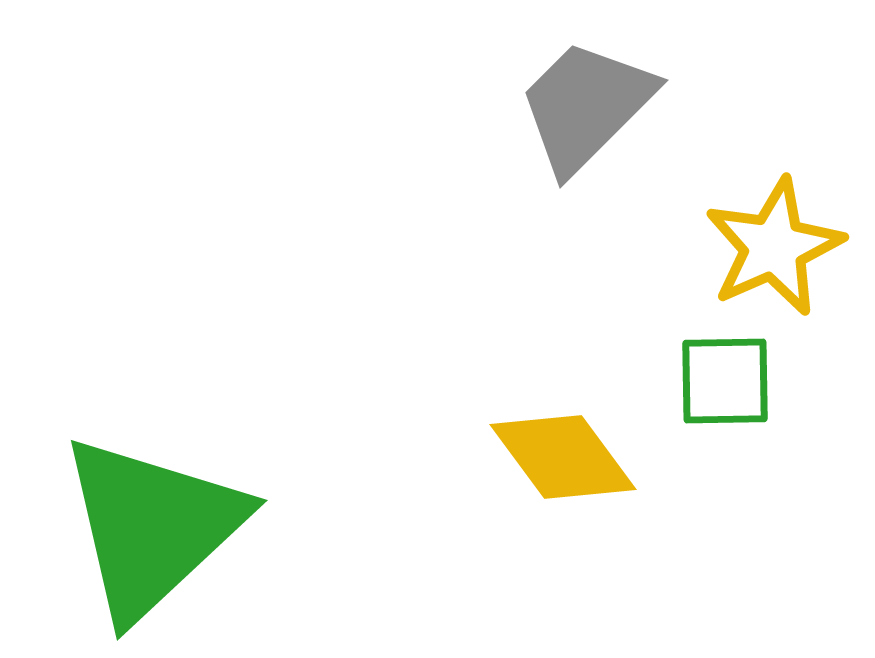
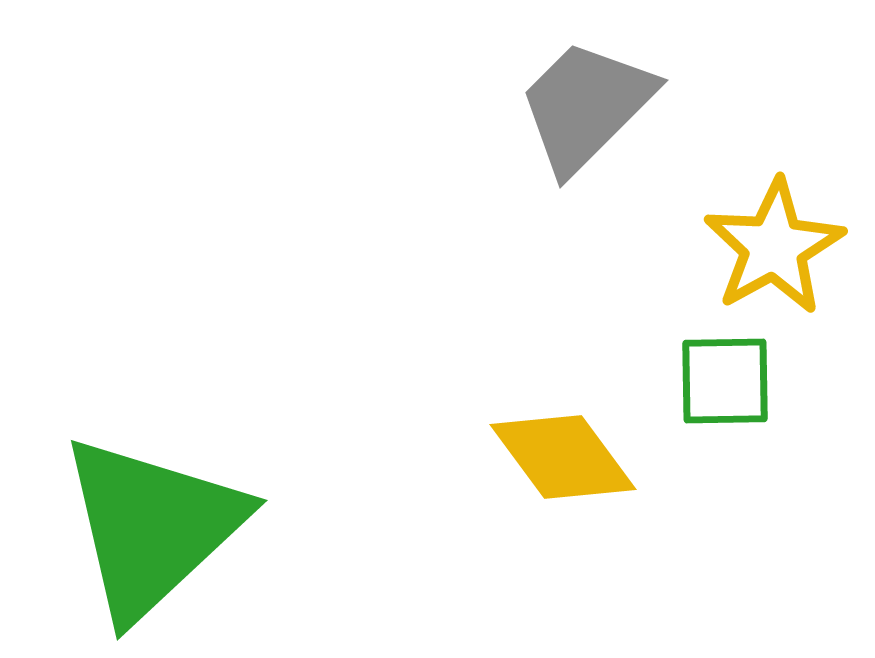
yellow star: rotated 5 degrees counterclockwise
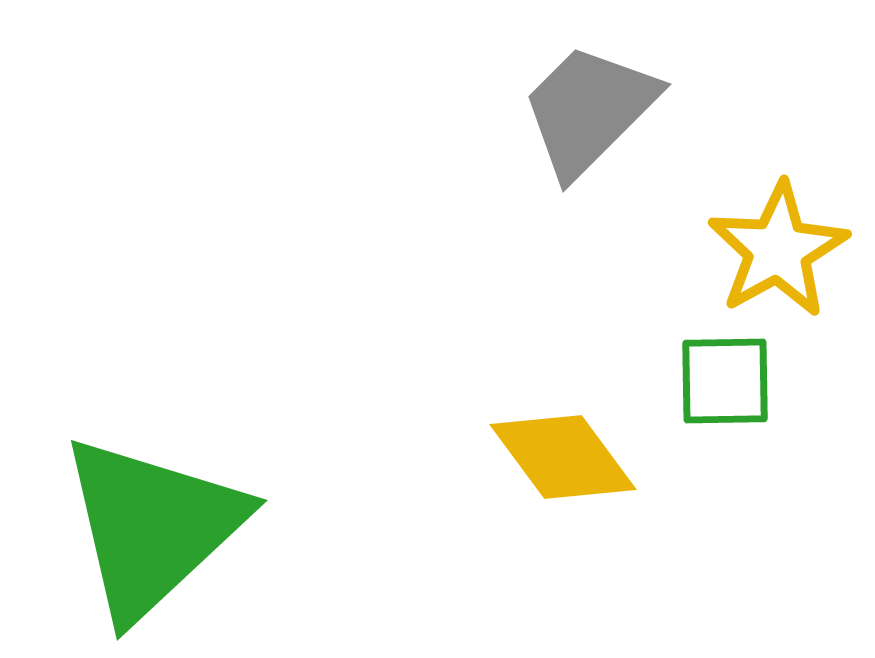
gray trapezoid: moved 3 px right, 4 px down
yellow star: moved 4 px right, 3 px down
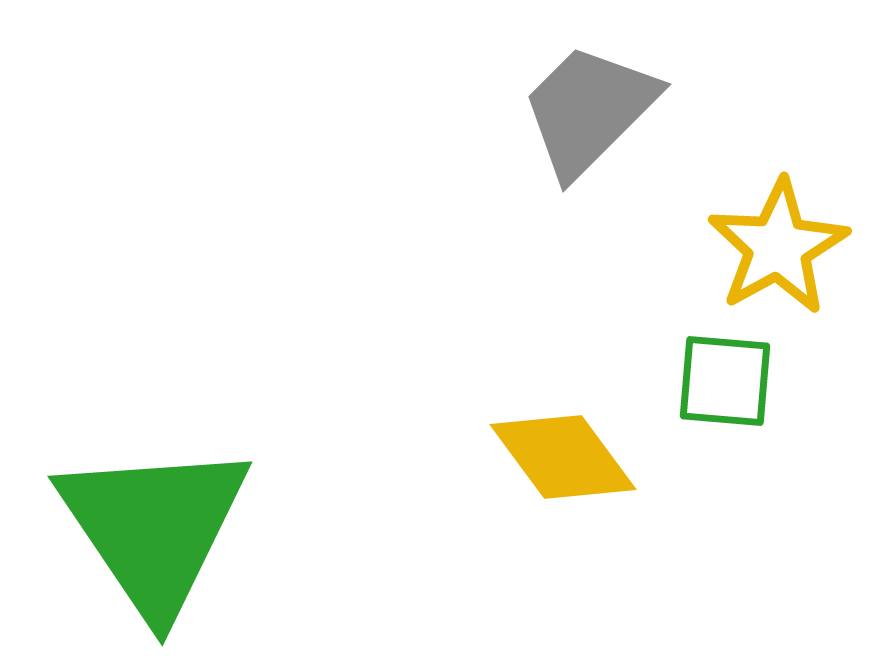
yellow star: moved 3 px up
green square: rotated 6 degrees clockwise
green triangle: moved 2 px right, 1 px down; rotated 21 degrees counterclockwise
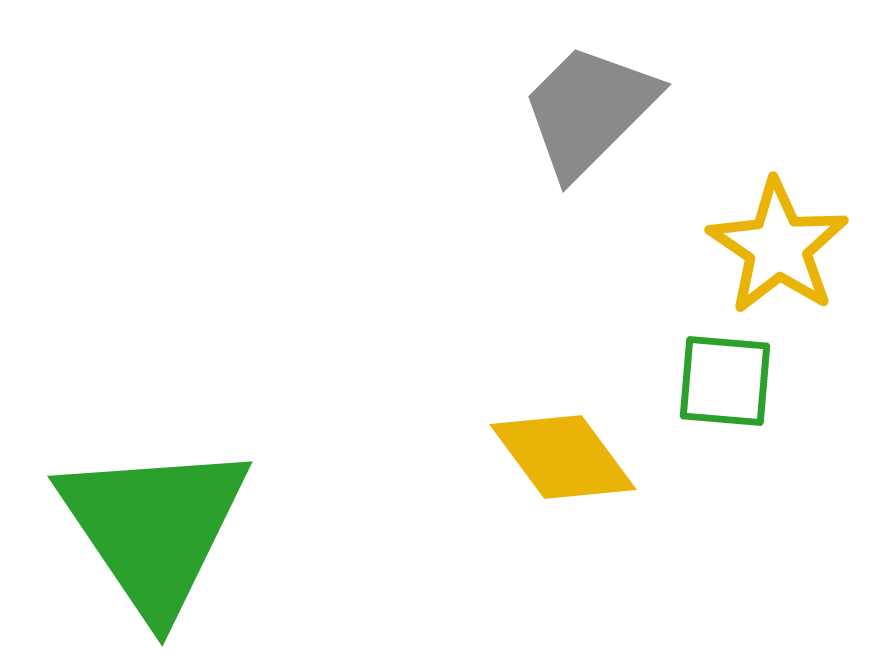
yellow star: rotated 9 degrees counterclockwise
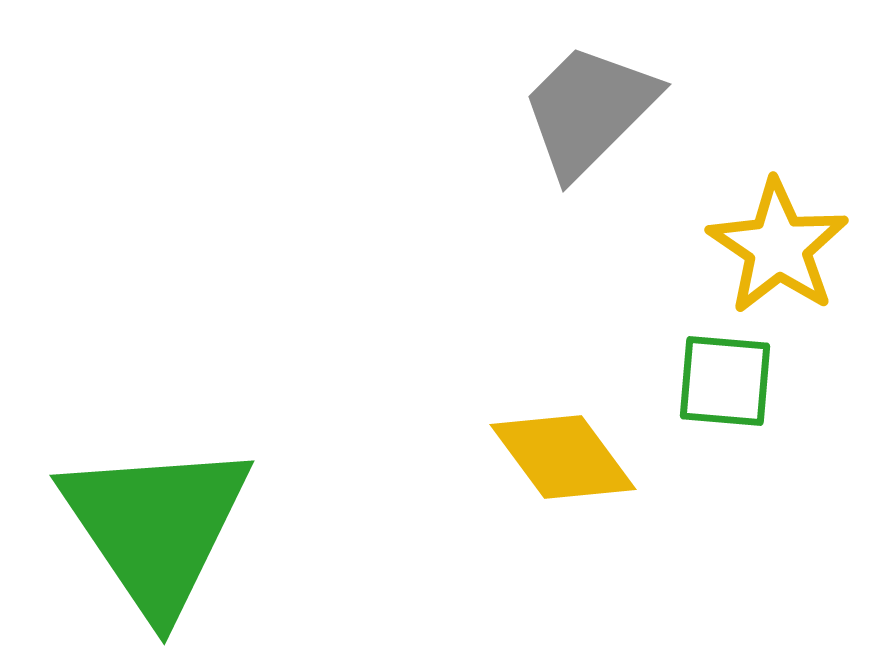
green triangle: moved 2 px right, 1 px up
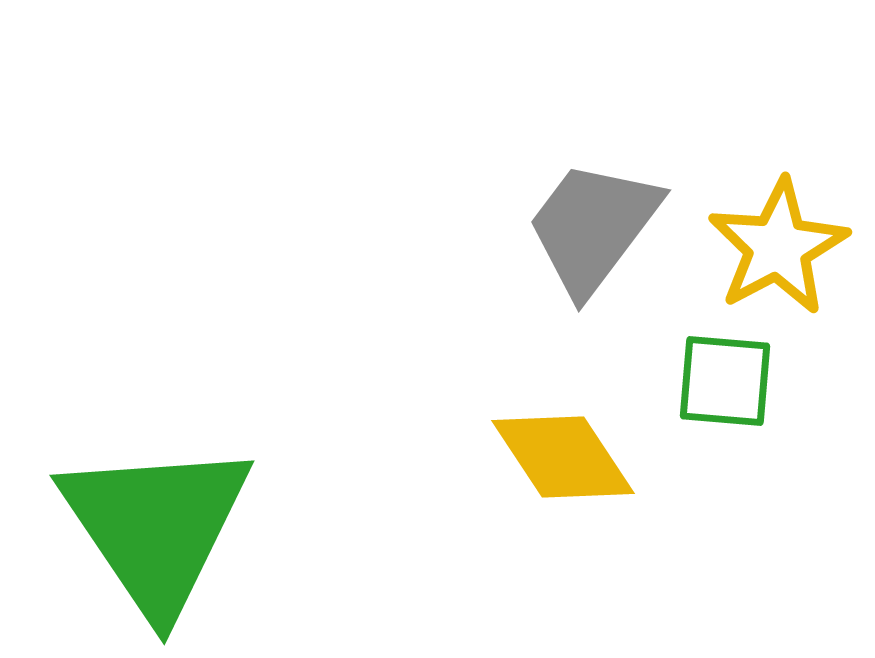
gray trapezoid: moved 4 px right, 117 px down; rotated 8 degrees counterclockwise
yellow star: rotated 10 degrees clockwise
yellow diamond: rotated 3 degrees clockwise
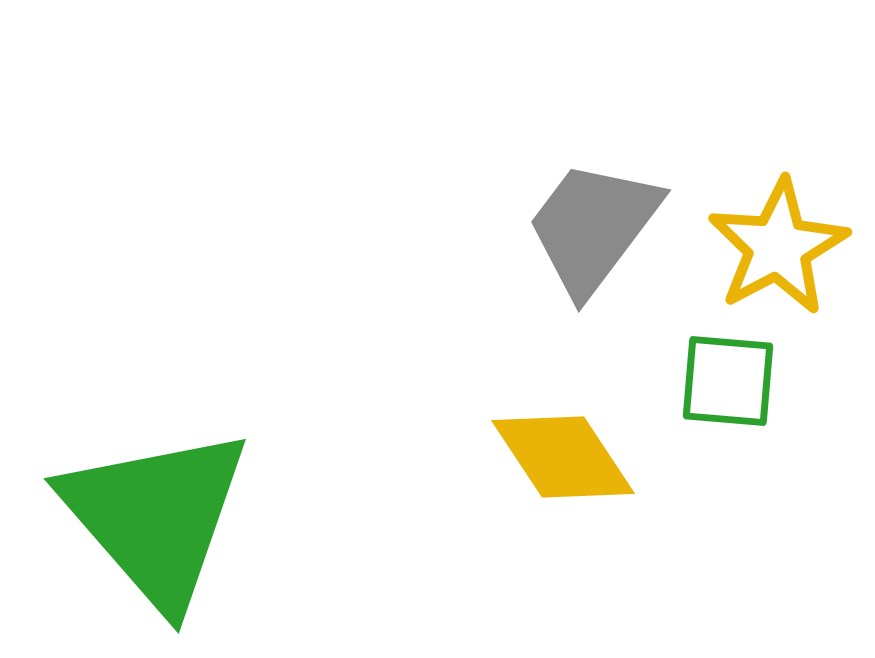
green square: moved 3 px right
green triangle: moved 10 px up; rotated 7 degrees counterclockwise
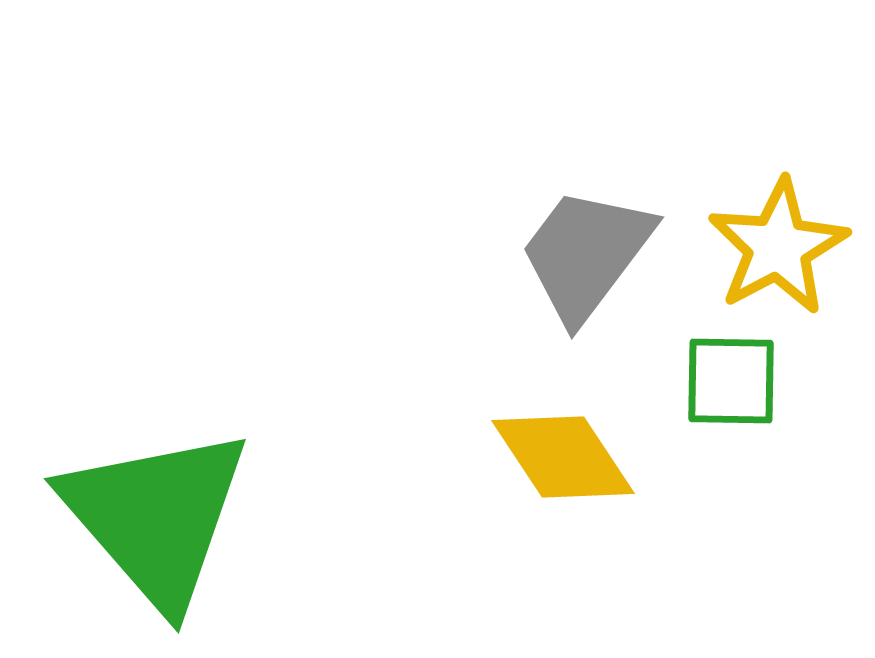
gray trapezoid: moved 7 px left, 27 px down
green square: moved 3 px right; rotated 4 degrees counterclockwise
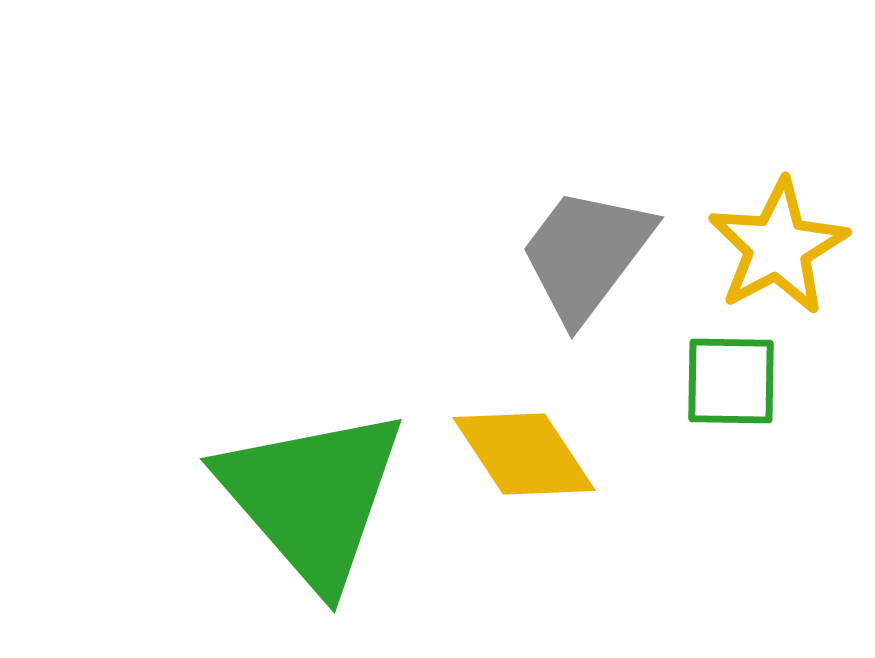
yellow diamond: moved 39 px left, 3 px up
green triangle: moved 156 px right, 20 px up
